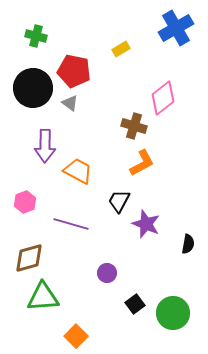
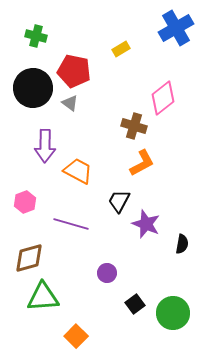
black semicircle: moved 6 px left
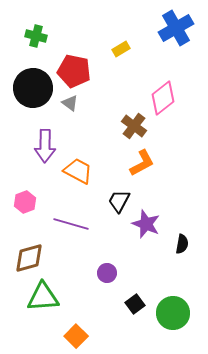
brown cross: rotated 20 degrees clockwise
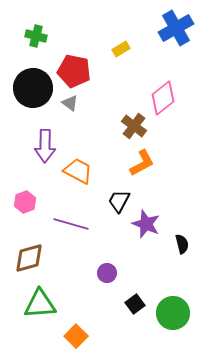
black semicircle: rotated 24 degrees counterclockwise
green triangle: moved 3 px left, 7 px down
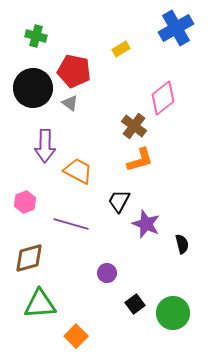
orange L-shape: moved 2 px left, 3 px up; rotated 12 degrees clockwise
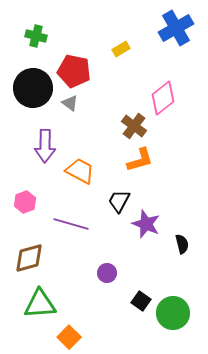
orange trapezoid: moved 2 px right
black square: moved 6 px right, 3 px up; rotated 18 degrees counterclockwise
orange square: moved 7 px left, 1 px down
